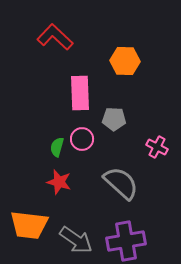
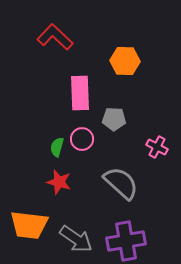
gray arrow: moved 1 px up
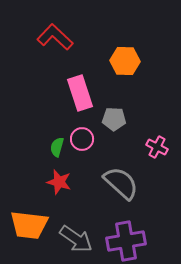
pink rectangle: rotated 16 degrees counterclockwise
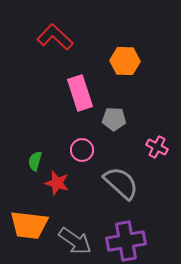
pink circle: moved 11 px down
green semicircle: moved 22 px left, 14 px down
red star: moved 2 px left, 1 px down
gray arrow: moved 1 px left, 2 px down
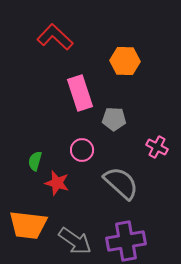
orange trapezoid: moved 1 px left
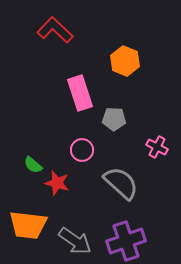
red L-shape: moved 7 px up
orange hexagon: rotated 20 degrees clockwise
green semicircle: moved 2 px left, 4 px down; rotated 66 degrees counterclockwise
purple cross: rotated 9 degrees counterclockwise
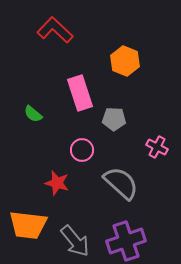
green semicircle: moved 51 px up
gray arrow: rotated 16 degrees clockwise
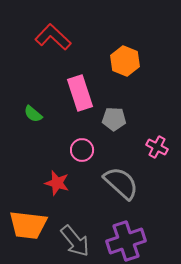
red L-shape: moved 2 px left, 7 px down
